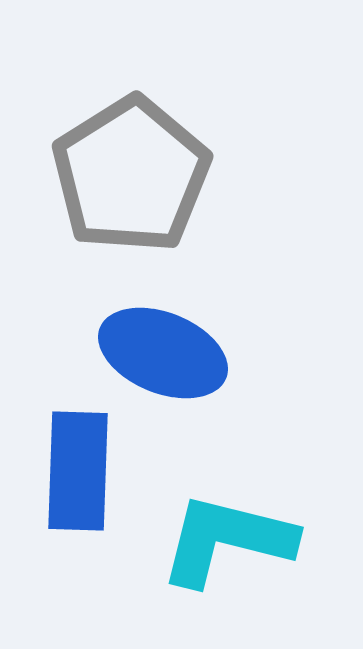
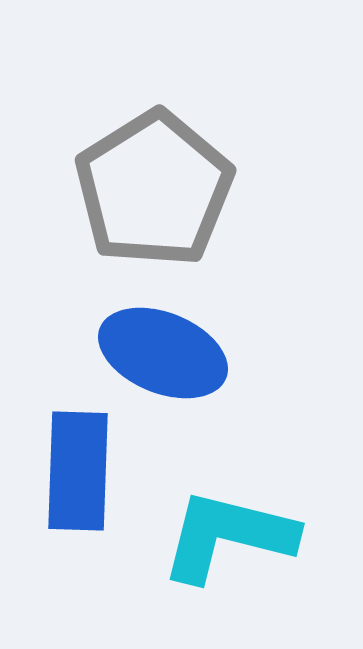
gray pentagon: moved 23 px right, 14 px down
cyan L-shape: moved 1 px right, 4 px up
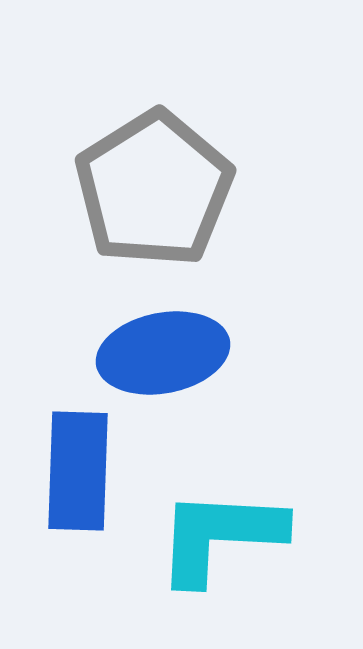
blue ellipse: rotated 33 degrees counterclockwise
cyan L-shape: moved 8 px left; rotated 11 degrees counterclockwise
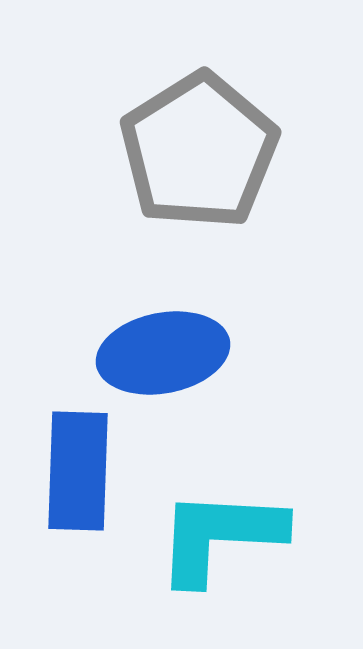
gray pentagon: moved 45 px right, 38 px up
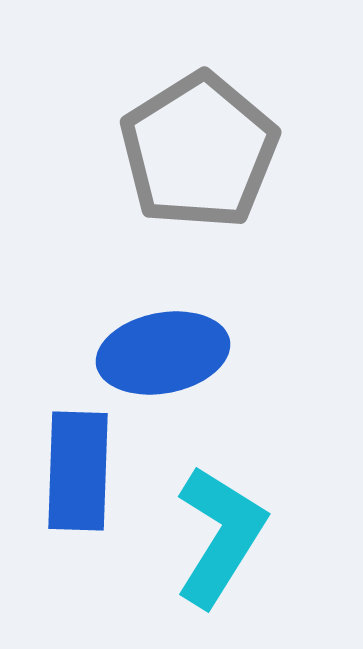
cyan L-shape: rotated 119 degrees clockwise
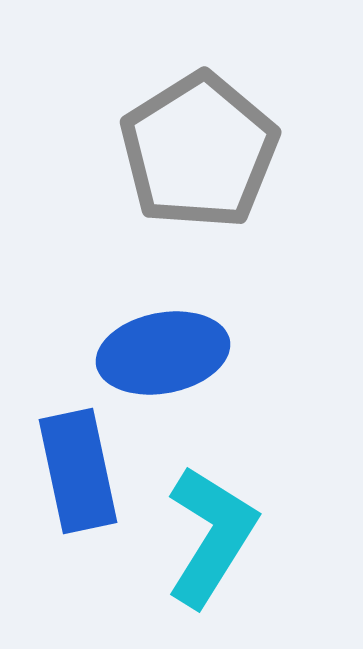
blue rectangle: rotated 14 degrees counterclockwise
cyan L-shape: moved 9 px left
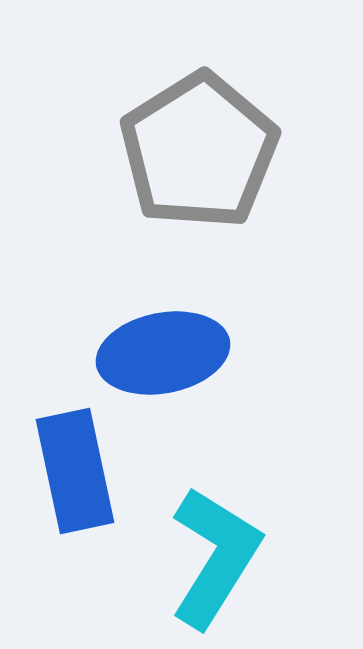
blue rectangle: moved 3 px left
cyan L-shape: moved 4 px right, 21 px down
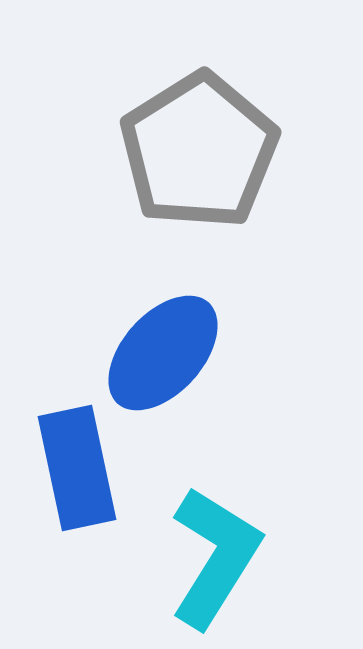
blue ellipse: rotated 37 degrees counterclockwise
blue rectangle: moved 2 px right, 3 px up
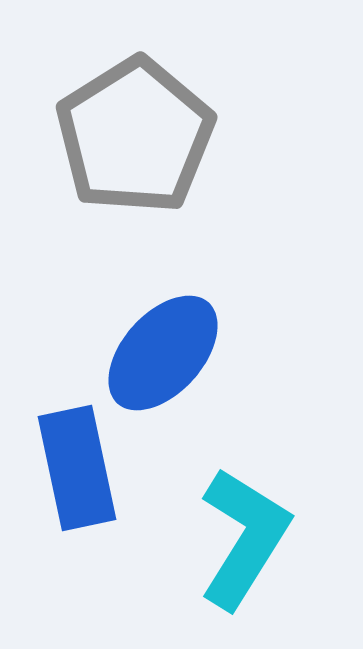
gray pentagon: moved 64 px left, 15 px up
cyan L-shape: moved 29 px right, 19 px up
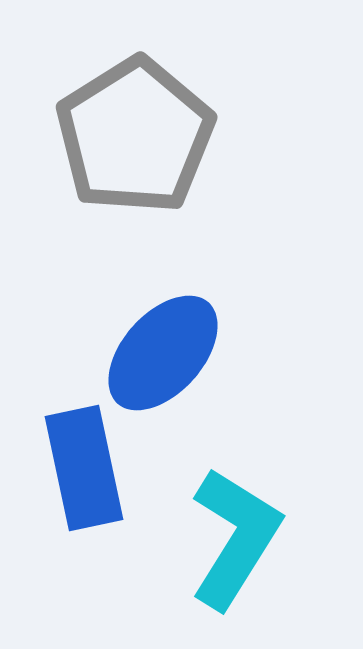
blue rectangle: moved 7 px right
cyan L-shape: moved 9 px left
